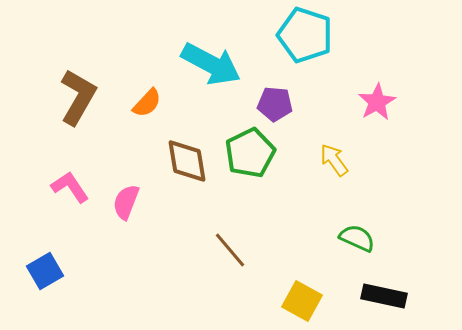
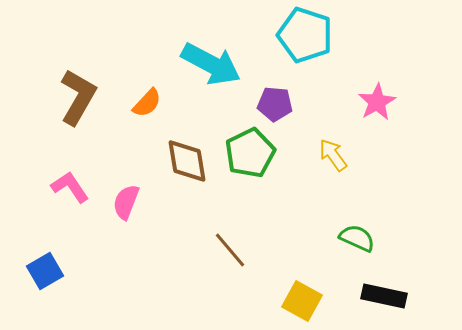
yellow arrow: moved 1 px left, 5 px up
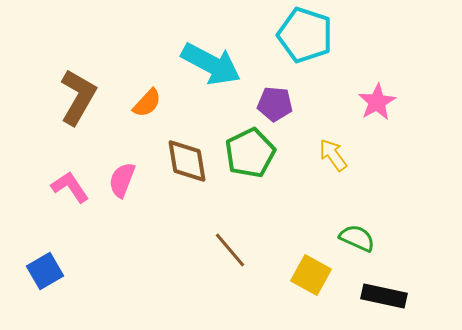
pink semicircle: moved 4 px left, 22 px up
yellow square: moved 9 px right, 26 px up
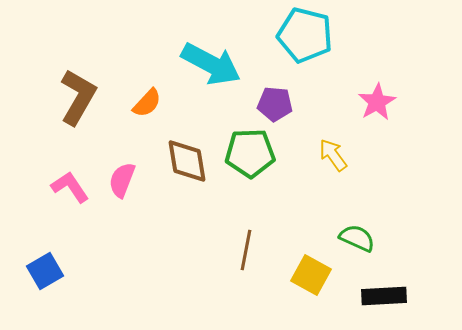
cyan pentagon: rotated 4 degrees counterclockwise
green pentagon: rotated 24 degrees clockwise
brown line: moved 16 px right; rotated 51 degrees clockwise
black rectangle: rotated 15 degrees counterclockwise
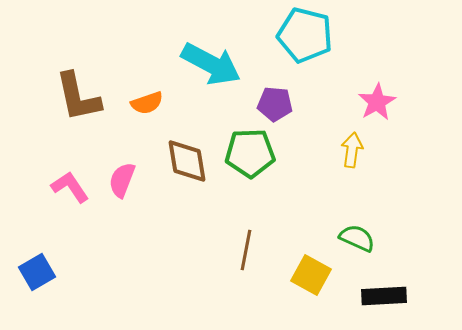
brown L-shape: rotated 138 degrees clockwise
orange semicircle: rotated 28 degrees clockwise
yellow arrow: moved 19 px right, 5 px up; rotated 44 degrees clockwise
blue square: moved 8 px left, 1 px down
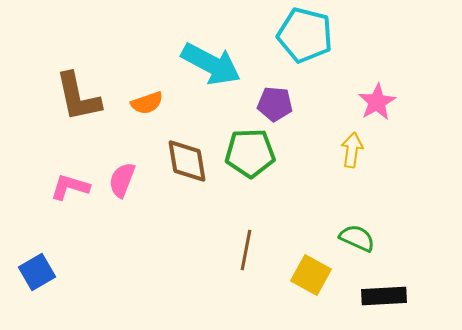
pink L-shape: rotated 39 degrees counterclockwise
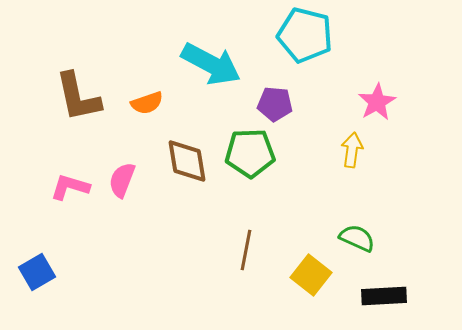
yellow square: rotated 9 degrees clockwise
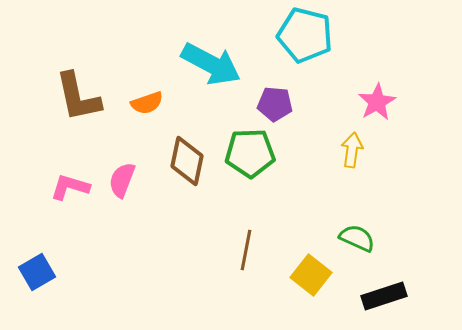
brown diamond: rotated 21 degrees clockwise
black rectangle: rotated 15 degrees counterclockwise
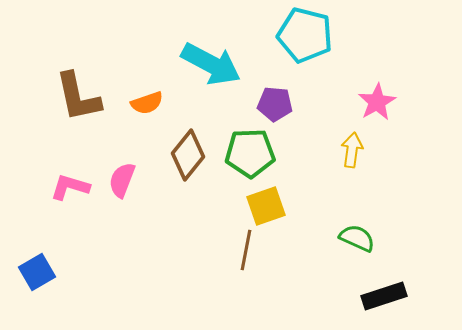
brown diamond: moved 1 px right, 6 px up; rotated 27 degrees clockwise
yellow square: moved 45 px left, 69 px up; rotated 33 degrees clockwise
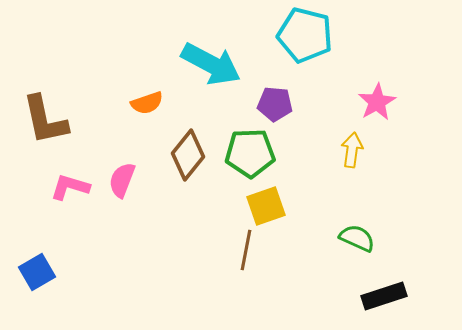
brown L-shape: moved 33 px left, 23 px down
